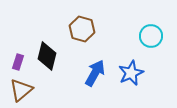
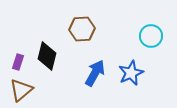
brown hexagon: rotated 20 degrees counterclockwise
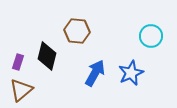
brown hexagon: moved 5 px left, 2 px down; rotated 10 degrees clockwise
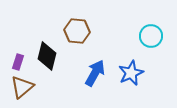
brown triangle: moved 1 px right, 3 px up
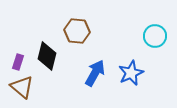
cyan circle: moved 4 px right
brown triangle: rotated 40 degrees counterclockwise
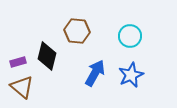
cyan circle: moved 25 px left
purple rectangle: rotated 56 degrees clockwise
blue star: moved 2 px down
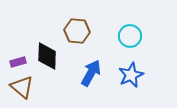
black diamond: rotated 12 degrees counterclockwise
blue arrow: moved 4 px left
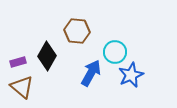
cyan circle: moved 15 px left, 16 px down
black diamond: rotated 28 degrees clockwise
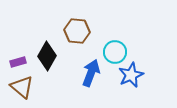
blue arrow: rotated 8 degrees counterclockwise
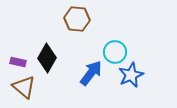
brown hexagon: moved 12 px up
black diamond: moved 2 px down
purple rectangle: rotated 28 degrees clockwise
blue arrow: rotated 16 degrees clockwise
brown triangle: moved 2 px right
